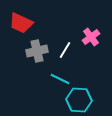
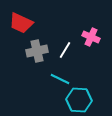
pink cross: rotated 30 degrees counterclockwise
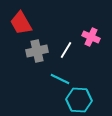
red trapezoid: rotated 35 degrees clockwise
white line: moved 1 px right
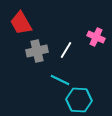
pink cross: moved 5 px right
cyan line: moved 1 px down
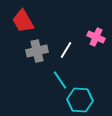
red trapezoid: moved 2 px right, 2 px up
cyan line: rotated 30 degrees clockwise
cyan hexagon: moved 1 px right
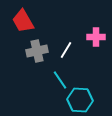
pink cross: rotated 24 degrees counterclockwise
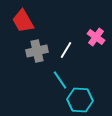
pink cross: rotated 36 degrees clockwise
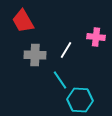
pink cross: rotated 30 degrees counterclockwise
gray cross: moved 2 px left, 4 px down; rotated 15 degrees clockwise
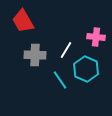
cyan hexagon: moved 6 px right, 31 px up; rotated 20 degrees clockwise
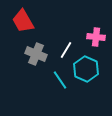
gray cross: moved 1 px right, 1 px up; rotated 20 degrees clockwise
